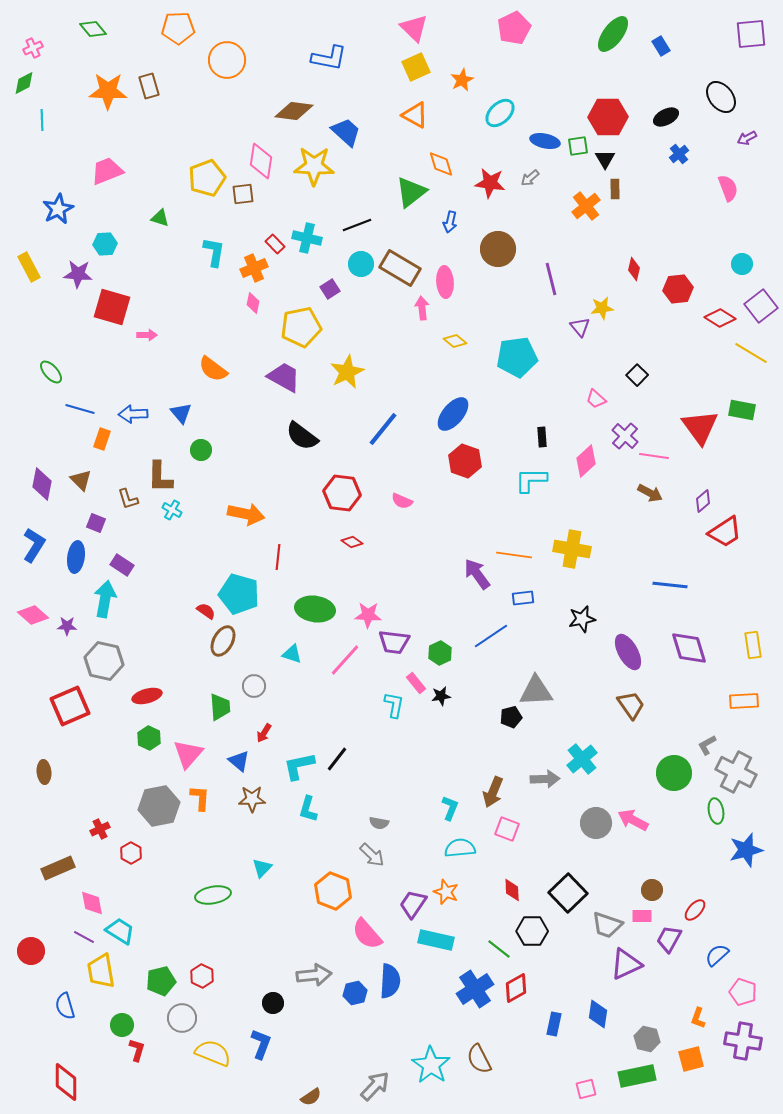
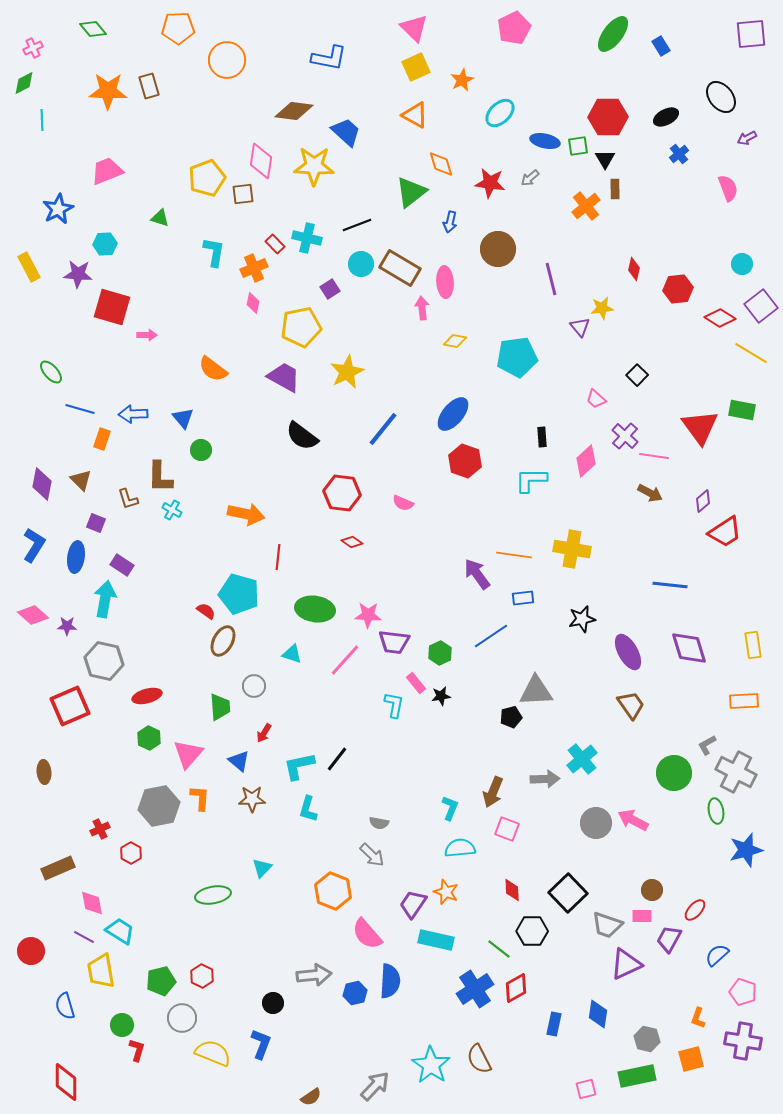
yellow diamond at (455, 341): rotated 30 degrees counterclockwise
blue triangle at (181, 413): moved 2 px right, 5 px down
pink semicircle at (402, 501): moved 1 px right, 2 px down
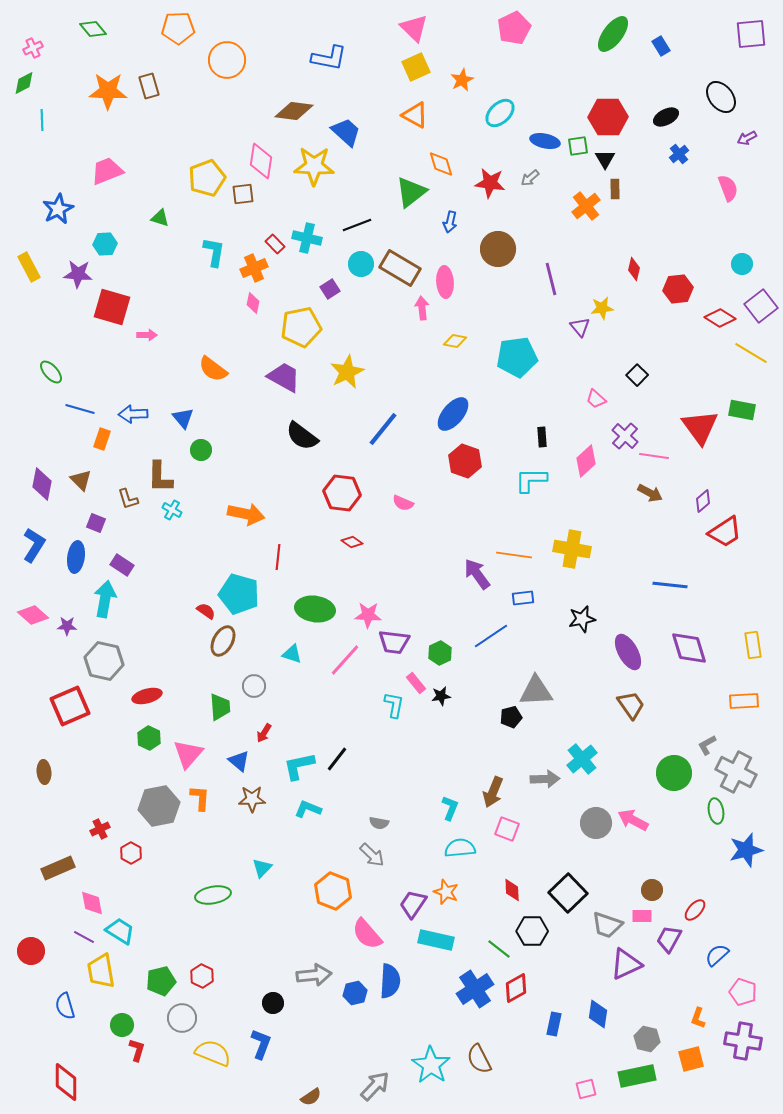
cyan L-shape at (308, 809): rotated 96 degrees clockwise
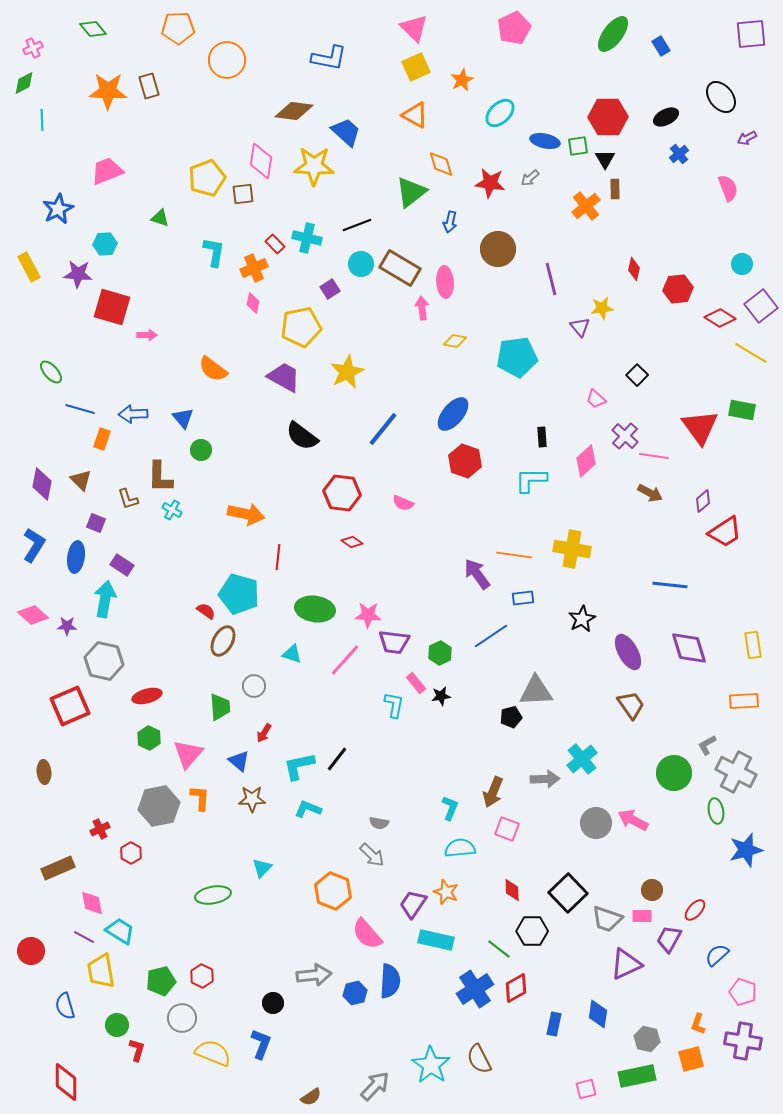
black star at (582, 619): rotated 16 degrees counterclockwise
gray trapezoid at (607, 925): moved 6 px up
orange L-shape at (698, 1018): moved 6 px down
green circle at (122, 1025): moved 5 px left
